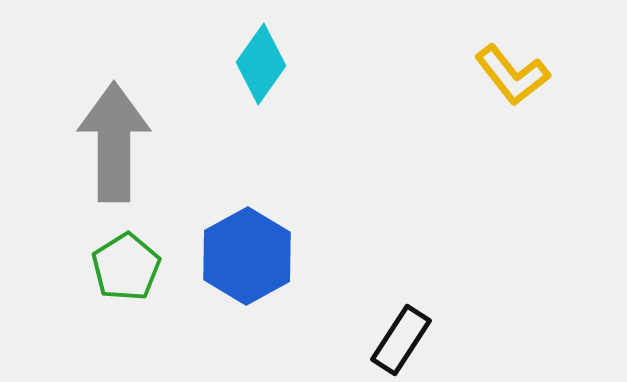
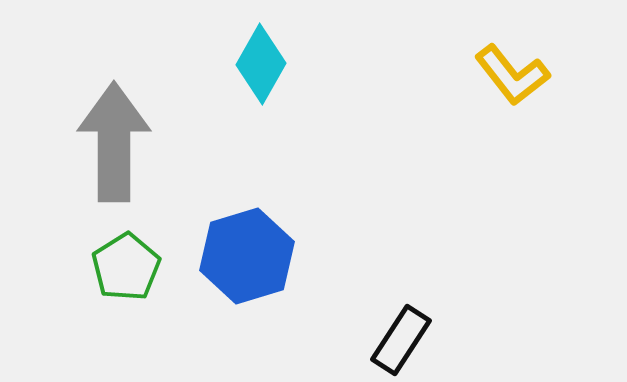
cyan diamond: rotated 6 degrees counterclockwise
blue hexagon: rotated 12 degrees clockwise
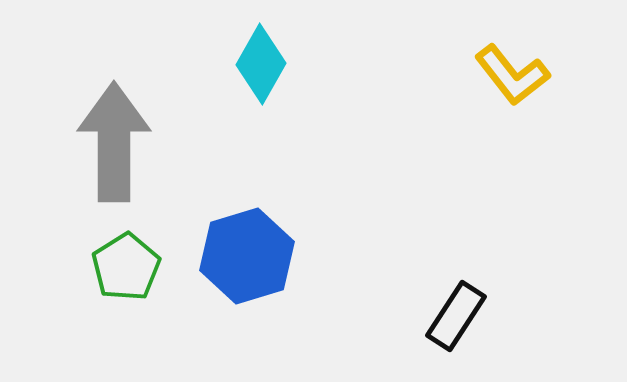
black rectangle: moved 55 px right, 24 px up
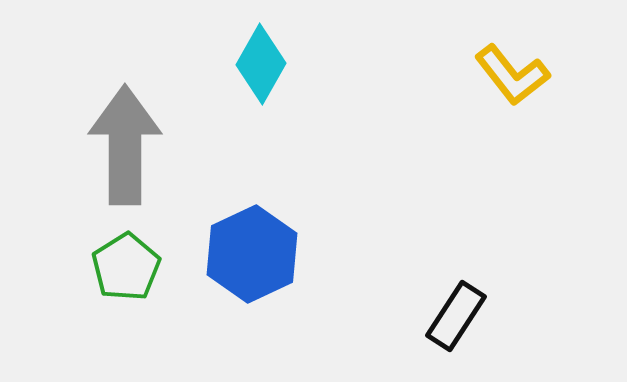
gray arrow: moved 11 px right, 3 px down
blue hexagon: moved 5 px right, 2 px up; rotated 8 degrees counterclockwise
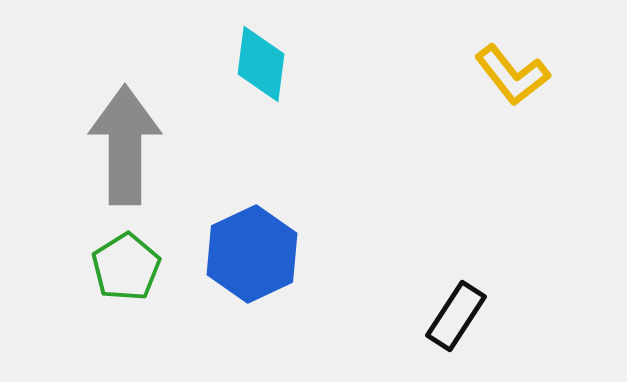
cyan diamond: rotated 22 degrees counterclockwise
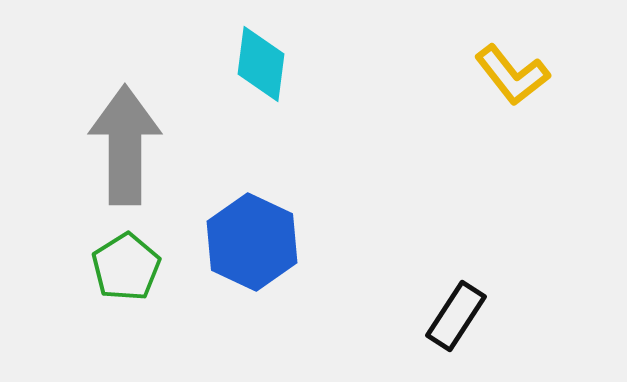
blue hexagon: moved 12 px up; rotated 10 degrees counterclockwise
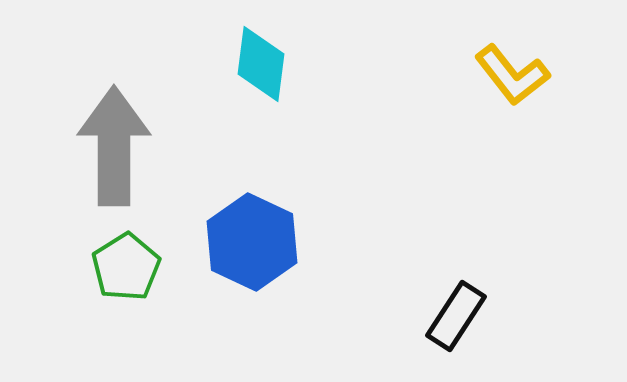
gray arrow: moved 11 px left, 1 px down
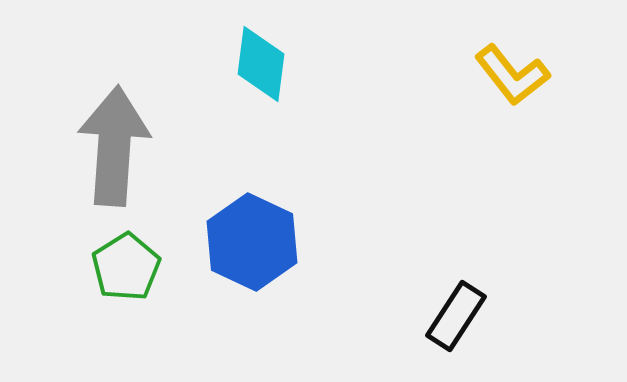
gray arrow: rotated 4 degrees clockwise
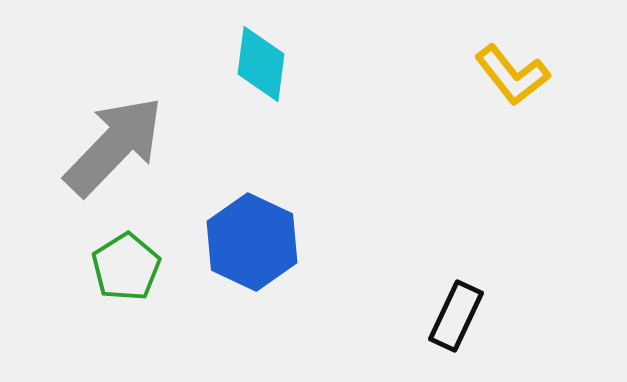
gray arrow: rotated 40 degrees clockwise
black rectangle: rotated 8 degrees counterclockwise
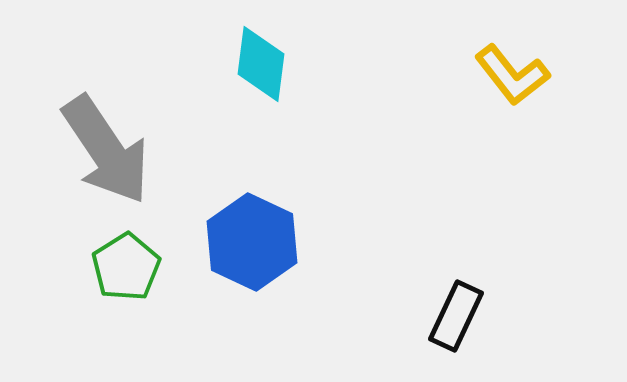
gray arrow: moved 8 px left, 4 px down; rotated 102 degrees clockwise
